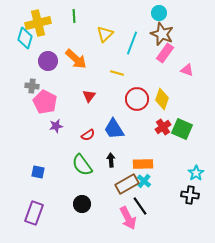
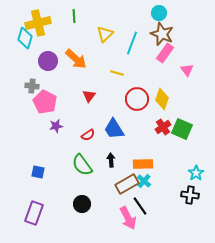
pink triangle: rotated 32 degrees clockwise
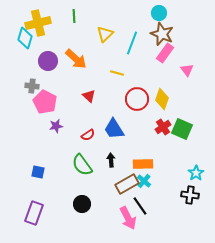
red triangle: rotated 24 degrees counterclockwise
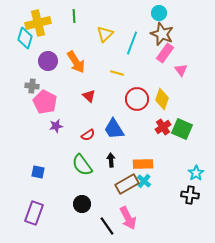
orange arrow: moved 3 px down; rotated 15 degrees clockwise
pink triangle: moved 6 px left
black line: moved 33 px left, 20 px down
